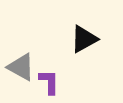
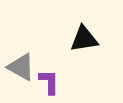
black triangle: rotated 20 degrees clockwise
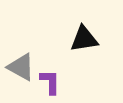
purple L-shape: moved 1 px right
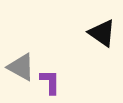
black triangle: moved 18 px right, 6 px up; rotated 44 degrees clockwise
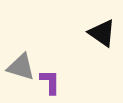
gray triangle: rotated 12 degrees counterclockwise
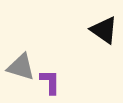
black triangle: moved 2 px right, 3 px up
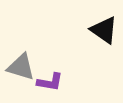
purple L-shape: rotated 100 degrees clockwise
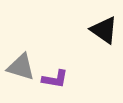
purple L-shape: moved 5 px right, 3 px up
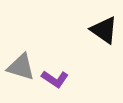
purple L-shape: rotated 24 degrees clockwise
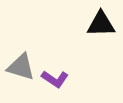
black triangle: moved 3 px left, 6 px up; rotated 36 degrees counterclockwise
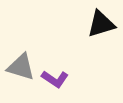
black triangle: rotated 16 degrees counterclockwise
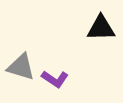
black triangle: moved 4 px down; rotated 16 degrees clockwise
